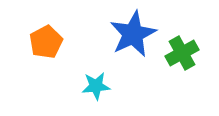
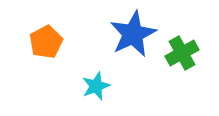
cyan star: rotated 16 degrees counterclockwise
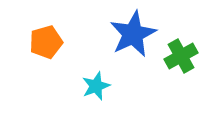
orange pentagon: rotated 12 degrees clockwise
green cross: moved 1 px left, 3 px down
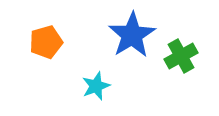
blue star: moved 1 px left, 1 px down; rotated 6 degrees counterclockwise
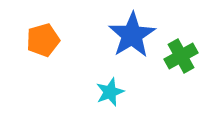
orange pentagon: moved 3 px left, 2 px up
cyan star: moved 14 px right, 6 px down
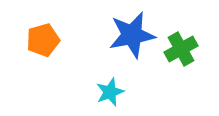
blue star: rotated 21 degrees clockwise
green cross: moved 7 px up
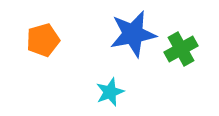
blue star: moved 1 px right, 1 px up
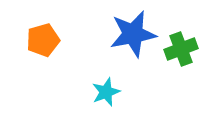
green cross: rotated 8 degrees clockwise
cyan star: moved 4 px left
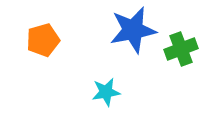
blue star: moved 4 px up
cyan star: rotated 12 degrees clockwise
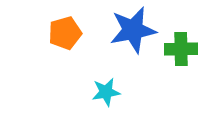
orange pentagon: moved 22 px right, 7 px up
green cross: rotated 20 degrees clockwise
